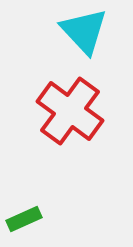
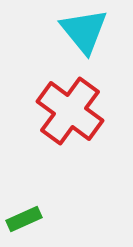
cyan triangle: rotated 4 degrees clockwise
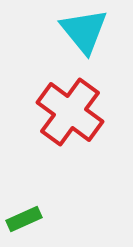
red cross: moved 1 px down
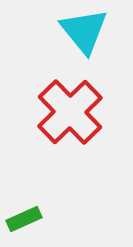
red cross: rotated 10 degrees clockwise
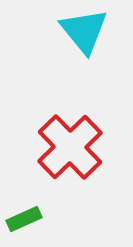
red cross: moved 35 px down
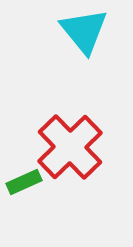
green rectangle: moved 37 px up
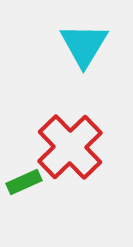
cyan triangle: moved 14 px down; rotated 10 degrees clockwise
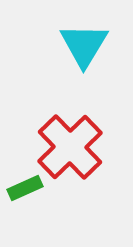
green rectangle: moved 1 px right, 6 px down
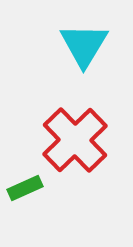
red cross: moved 5 px right, 7 px up
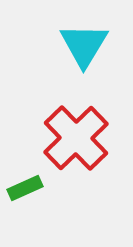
red cross: moved 1 px right, 2 px up
